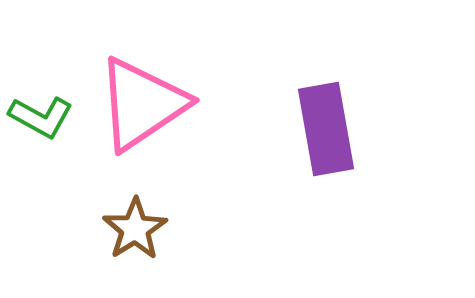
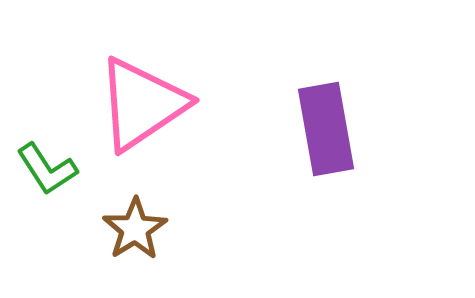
green L-shape: moved 6 px right, 52 px down; rotated 28 degrees clockwise
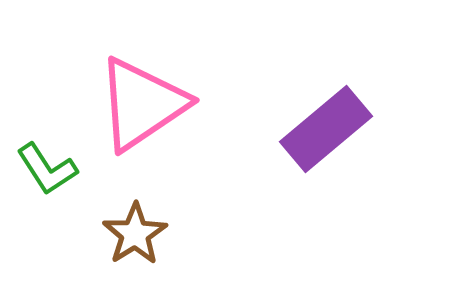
purple rectangle: rotated 60 degrees clockwise
brown star: moved 5 px down
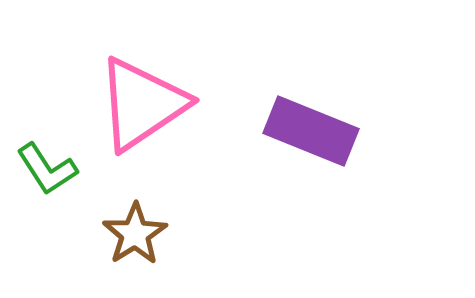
purple rectangle: moved 15 px left, 2 px down; rotated 62 degrees clockwise
